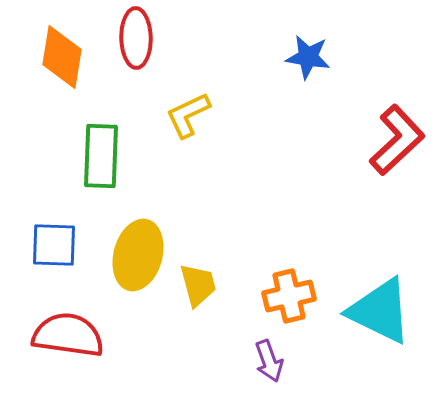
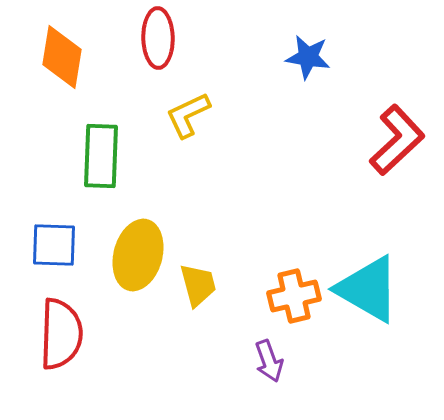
red ellipse: moved 22 px right
orange cross: moved 5 px right
cyan triangle: moved 12 px left, 22 px up; rotated 4 degrees clockwise
red semicircle: moved 7 px left, 1 px up; rotated 84 degrees clockwise
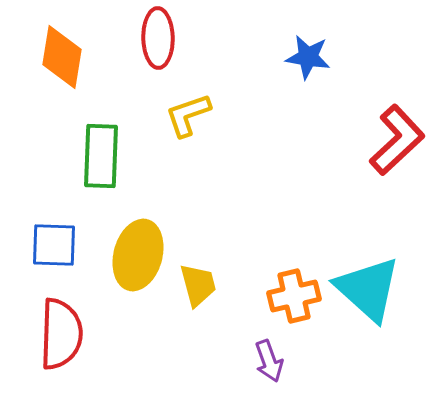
yellow L-shape: rotated 6 degrees clockwise
cyan triangle: rotated 12 degrees clockwise
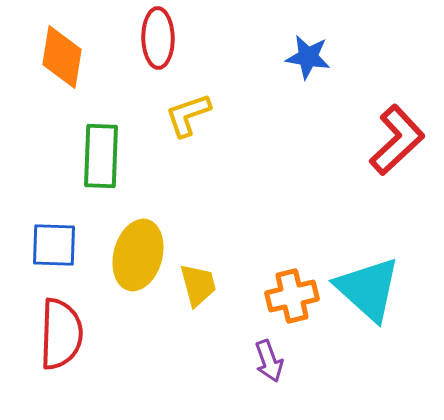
orange cross: moved 2 px left
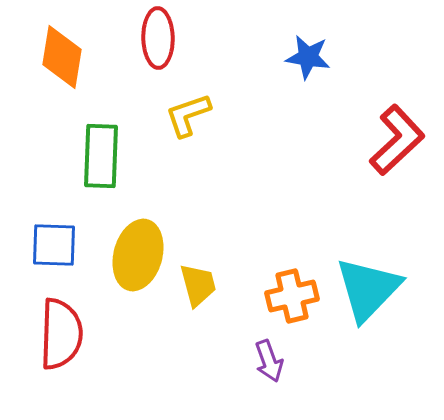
cyan triangle: rotated 32 degrees clockwise
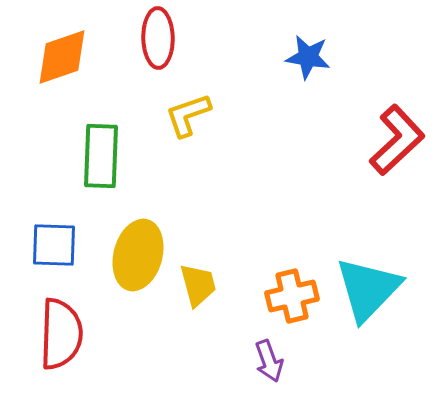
orange diamond: rotated 62 degrees clockwise
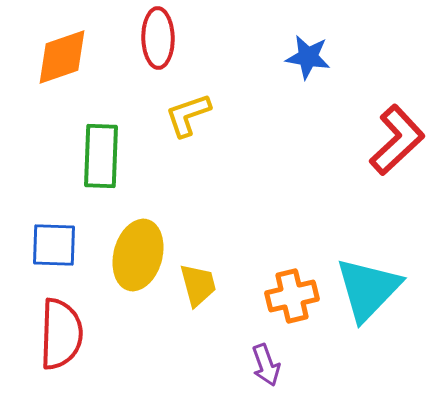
purple arrow: moved 3 px left, 4 px down
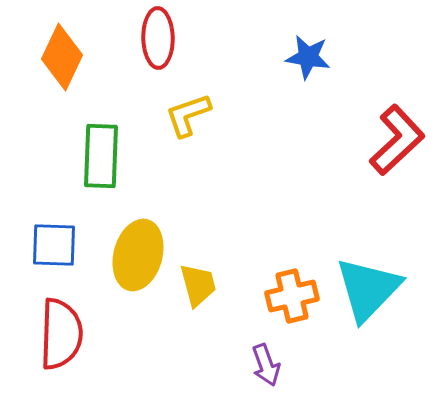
orange diamond: rotated 46 degrees counterclockwise
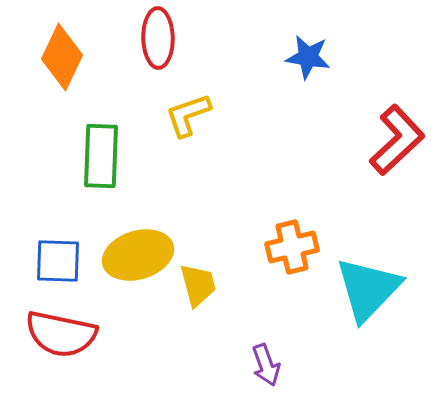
blue square: moved 4 px right, 16 px down
yellow ellipse: rotated 58 degrees clockwise
orange cross: moved 49 px up
red semicircle: rotated 100 degrees clockwise
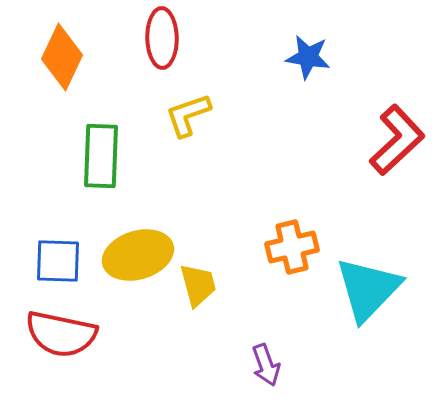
red ellipse: moved 4 px right
